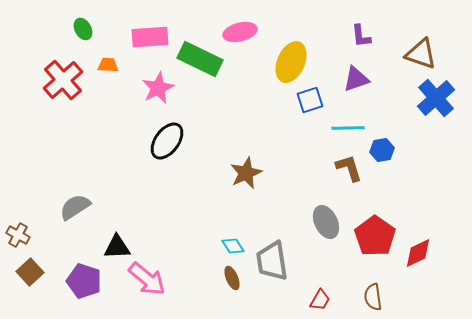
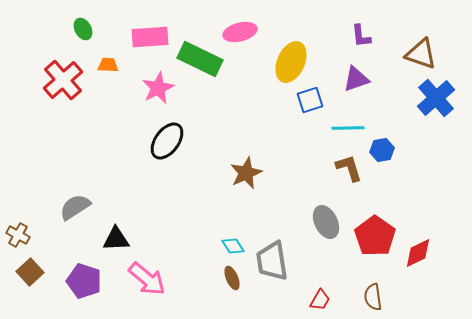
black triangle: moved 1 px left, 8 px up
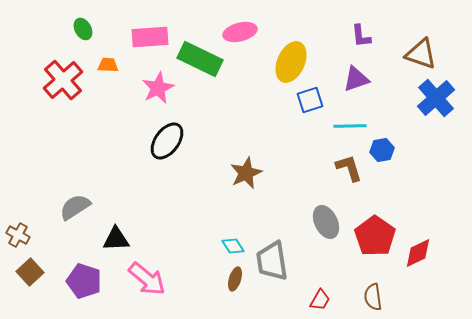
cyan line: moved 2 px right, 2 px up
brown ellipse: moved 3 px right, 1 px down; rotated 40 degrees clockwise
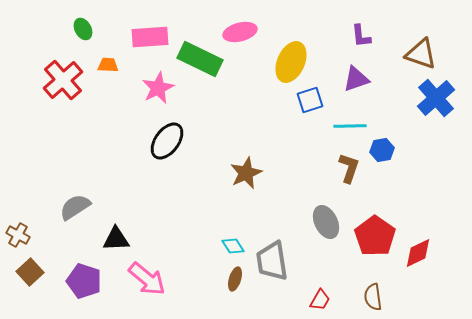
brown L-shape: rotated 36 degrees clockwise
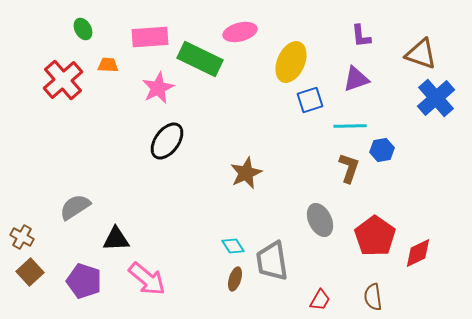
gray ellipse: moved 6 px left, 2 px up
brown cross: moved 4 px right, 2 px down
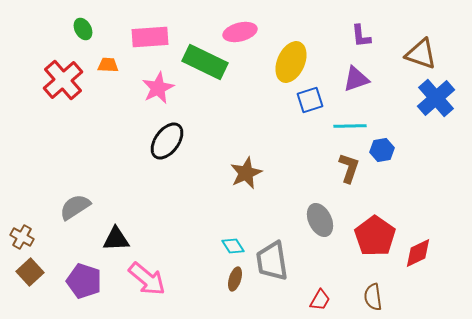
green rectangle: moved 5 px right, 3 px down
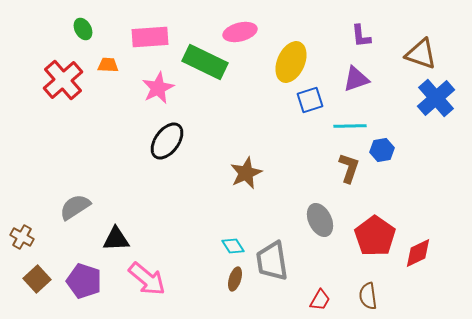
brown square: moved 7 px right, 7 px down
brown semicircle: moved 5 px left, 1 px up
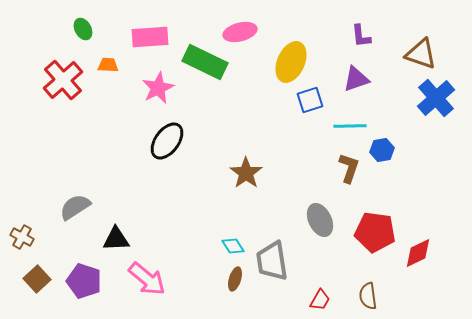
brown star: rotated 12 degrees counterclockwise
red pentagon: moved 4 px up; rotated 27 degrees counterclockwise
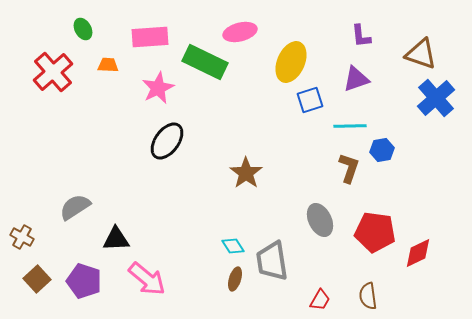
red cross: moved 10 px left, 8 px up
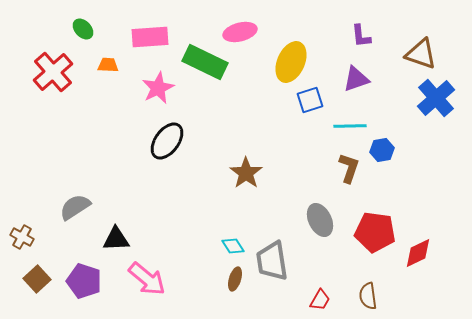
green ellipse: rotated 15 degrees counterclockwise
